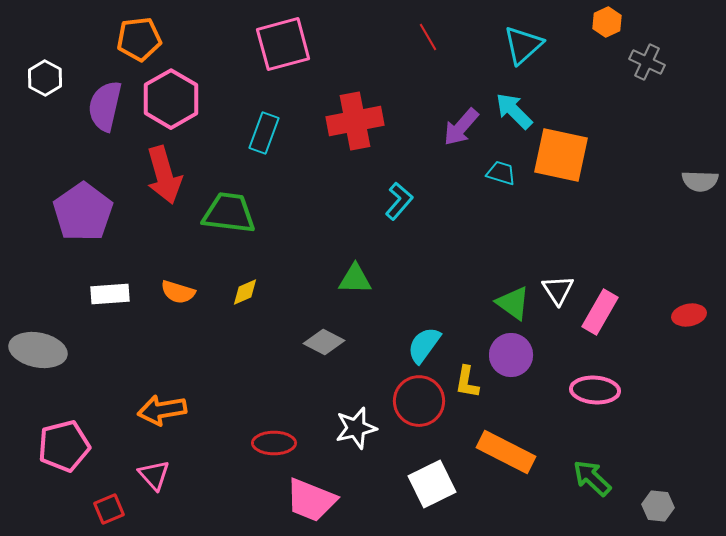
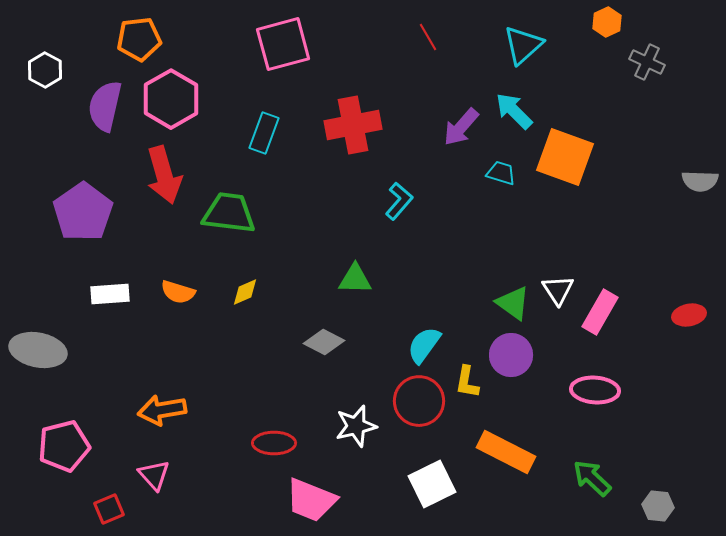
white hexagon at (45, 78): moved 8 px up
red cross at (355, 121): moved 2 px left, 4 px down
orange square at (561, 155): moved 4 px right, 2 px down; rotated 8 degrees clockwise
white star at (356, 428): moved 2 px up
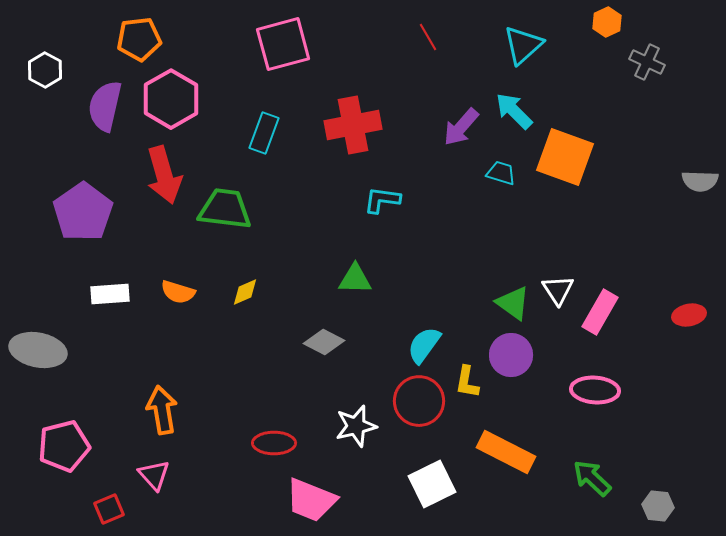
cyan L-shape at (399, 201): moved 17 px left, 1 px up; rotated 123 degrees counterclockwise
green trapezoid at (229, 213): moved 4 px left, 4 px up
orange arrow at (162, 410): rotated 90 degrees clockwise
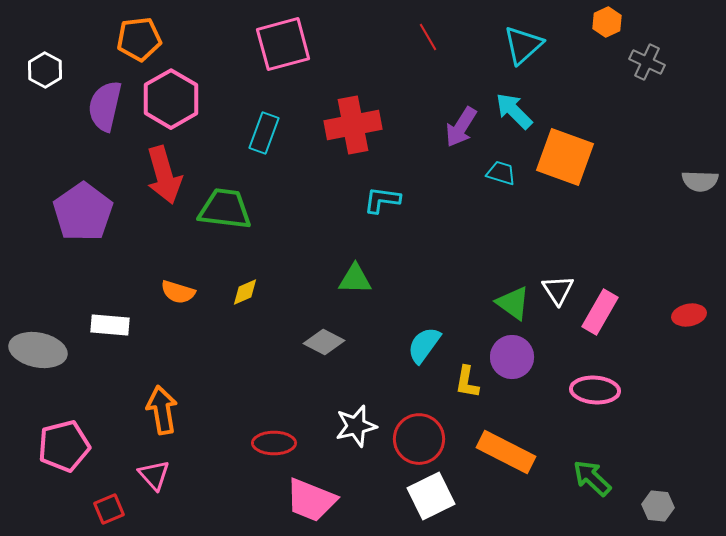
purple arrow at (461, 127): rotated 9 degrees counterclockwise
white rectangle at (110, 294): moved 31 px down; rotated 9 degrees clockwise
purple circle at (511, 355): moved 1 px right, 2 px down
red circle at (419, 401): moved 38 px down
white square at (432, 484): moved 1 px left, 12 px down
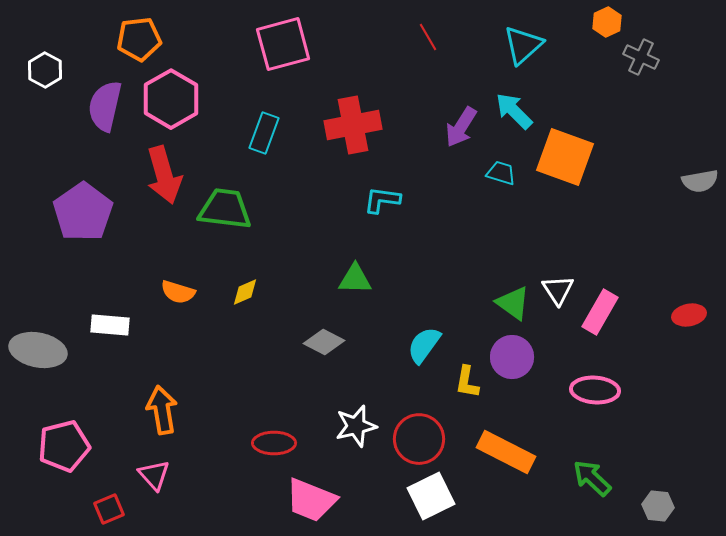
gray cross at (647, 62): moved 6 px left, 5 px up
gray semicircle at (700, 181): rotated 12 degrees counterclockwise
